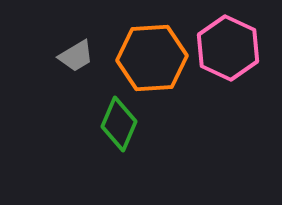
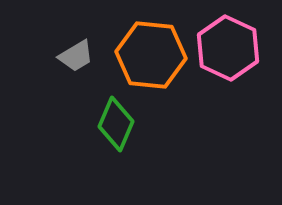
orange hexagon: moved 1 px left, 3 px up; rotated 10 degrees clockwise
green diamond: moved 3 px left
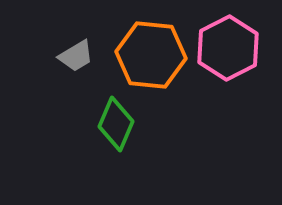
pink hexagon: rotated 8 degrees clockwise
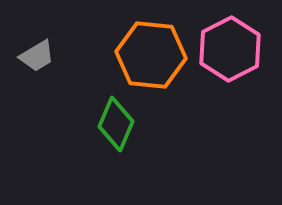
pink hexagon: moved 2 px right, 1 px down
gray trapezoid: moved 39 px left
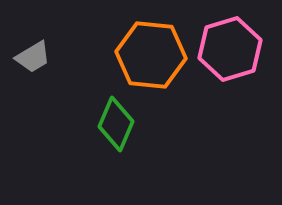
pink hexagon: rotated 10 degrees clockwise
gray trapezoid: moved 4 px left, 1 px down
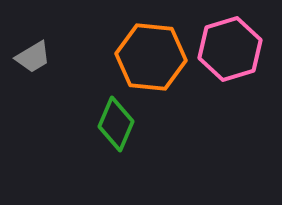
orange hexagon: moved 2 px down
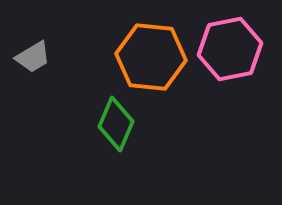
pink hexagon: rotated 6 degrees clockwise
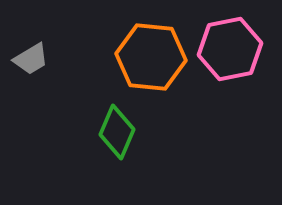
gray trapezoid: moved 2 px left, 2 px down
green diamond: moved 1 px right, 8 px down
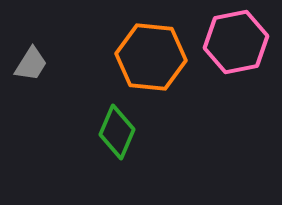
pink hexagon: moved 6 px right, 7 px up
gray trapezoid: moved 5 px down; rotated 27 degrees counterclockwise
